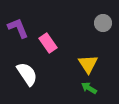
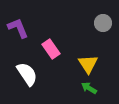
pink rectangle: moved 3 px right, 6 px down
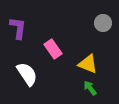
purple L-shape: rotated 30 degrees clockwise
pink rectangle: moved 2 px right
yellow triangle: rotated 35 degrees counterclockwise
green arrow: moved 1 px right; rotated 21 degrees clockwise
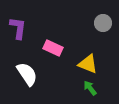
pink rectangle: moved 1 px up; rotated 30 degrees counterclockwise
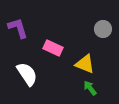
gray circle: moved 6 px down
purple L-shape: rotated 25 degrees counterclockwise
yellow triangle: moved 3 px left
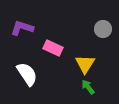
purple L-shape: moved 4 px right; rotated 55 degrees counterclockwise
yellow triangle: rotated 40 degrees clockwise
green arrow: moved 2 px left, 1 px up
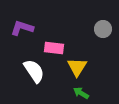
pink rectangle: moved 1 px right; rotated 18 degrees counterclockwise
yellow triangle: moved 8 px left, 3 px down
white semicircle: moved 7 px right, 3 px up
green arrow: moved 7 px left, 6 px down; rotated 21 degrees counterclockwise
